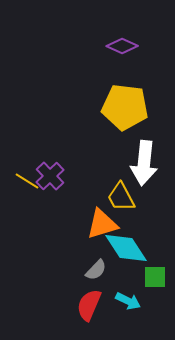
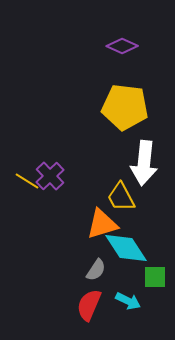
gray semicircle: rotated 10 degrees counterclockwise
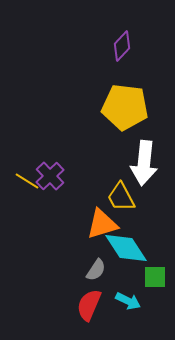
purple diamond: rotated 72 degrees counterclockwise
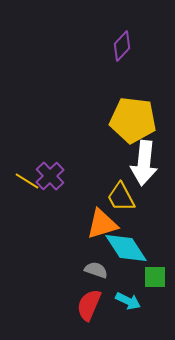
yellow pentagon: moved 8 px right, 13 px down
gray semicircle: rotated 105 degrees counterclockwise
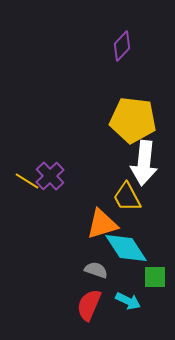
yellow trapezoid: moved 6 px right
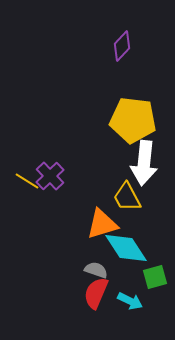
green square: rotated 15 degrees counterclockwise
cyan arrow: moved 2 px right
red semicircle: moved 7 px right, 12 px up
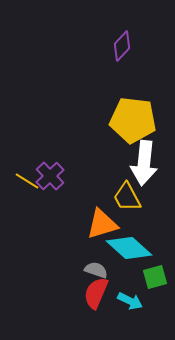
cyan diamond: moved 3 px right; rotated 15 degrees counterclockwise
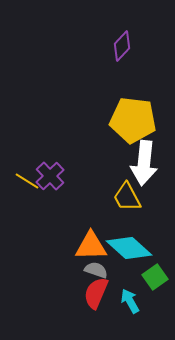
orange triangle: moved 11 px left, 22 px down; rotated 16 degrees clockwise
green square: rotated 20 degrees counterclockwise
cyan arrow: rotated 145 degrees counterclockwise
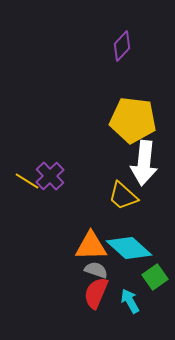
yellow trapezoid: moved 4 px left, 1 px up; rotated 20 degrees counterclockwise
